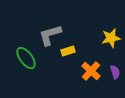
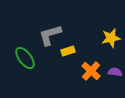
green ellipse: moved 1 px left
purple semicircle: rotated 64 degrees counterclockwise
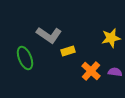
gray L-shape: moved 1 px left; rotated 130 degrees counterclockwise
green ellipse: rotated 15 degrees clockwise
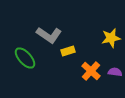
green ellipse: rotated 20 degrees counterclockwise
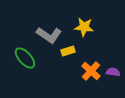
yellow star: moved 27 px left, 11 px up; rotated 18 degrees clockwise
purple semicircle: moved 2 px left
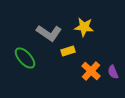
gray L-shape: moved 2 px up
purple semicircle: rotated 120 degrees counterclockwise
